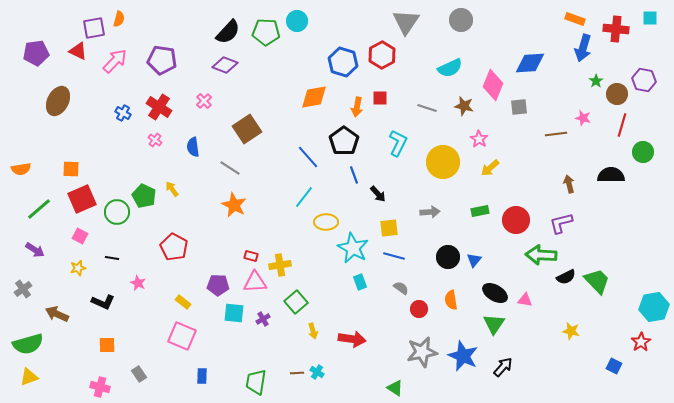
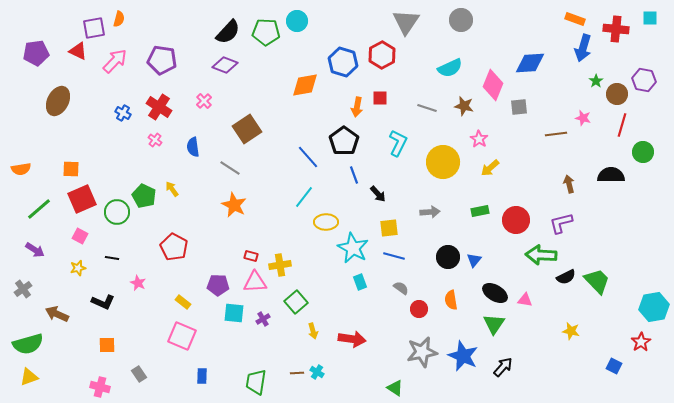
orange diamond at (314, 97): moved 9 px left, 12 px up
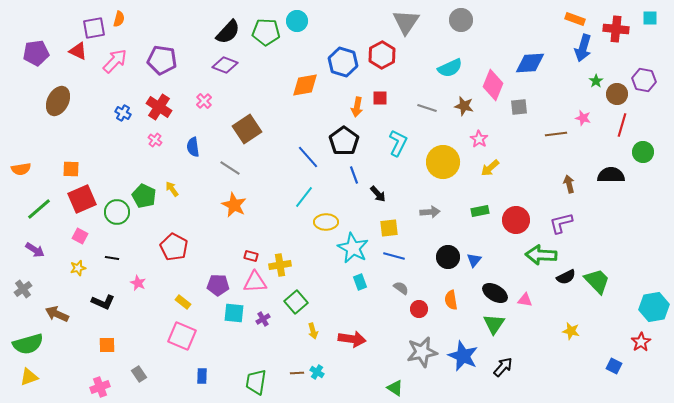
pink cross at (100, 387): rotated 36 degrees counterclockwise
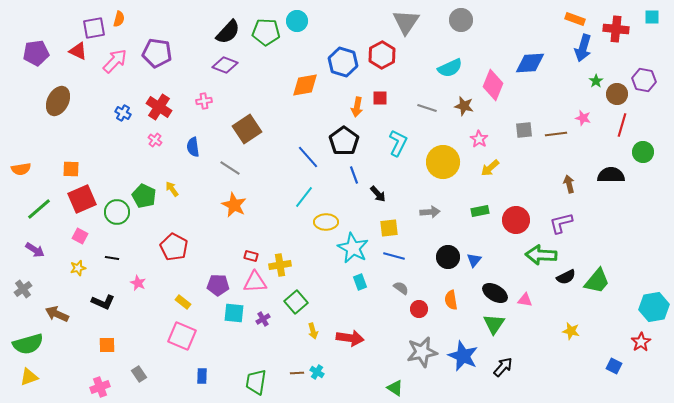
cyan square at (650, 18): moved 2 px right, 1 px up
purple pentagon at (162, 60): moved 5 px left, 7 px up
pink cross at (204, 101): rotated 35 degrees clockwise
gray square at (519, 107): moved 5 px right, 23 px down
green trapezoid at (597, 281): rotated 84 degrees clockwise
red arrow at (352, 339): moved 2 px left, 1 px up
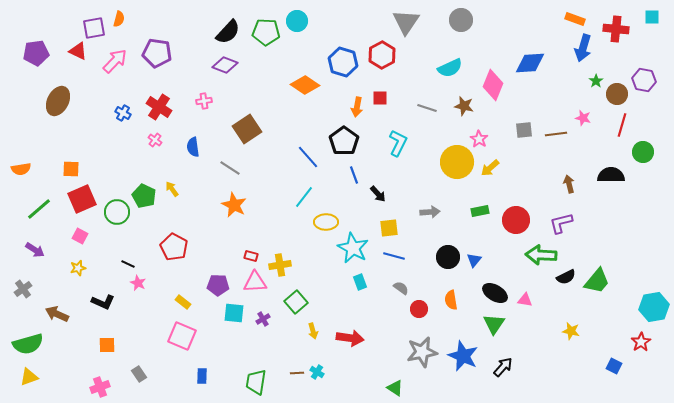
orange diamond at (305, 85): rotated 44 degrees clockwise
yellow circle at (443, 162): moved 14 px right
black line at (112, 258): moved 16 px right, 6 px down; rotated 16 degrees clockwise
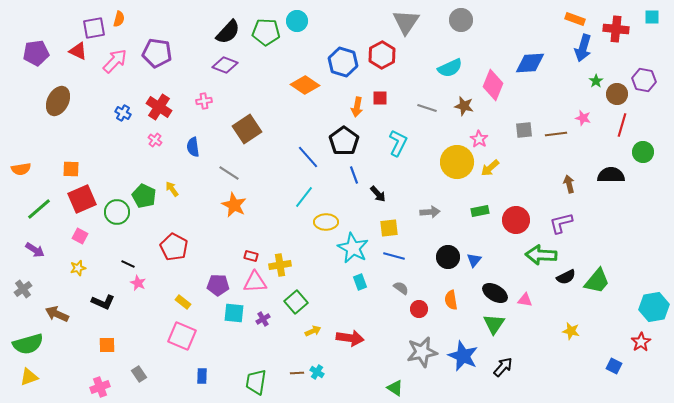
gray line at (230, 168): moved 1 px left, 5 px down
yellow arrow at (313, 331): rotated 98 degrees counterclockwise
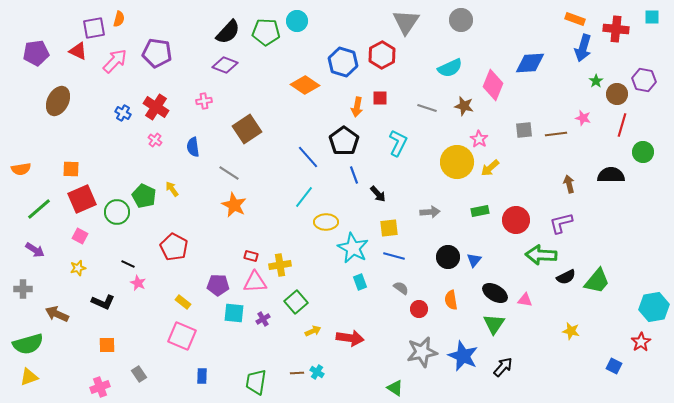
red cross at (159, 107): moved 3 px left
gray cross at (23, 289): rotated 36 degrees clockwise
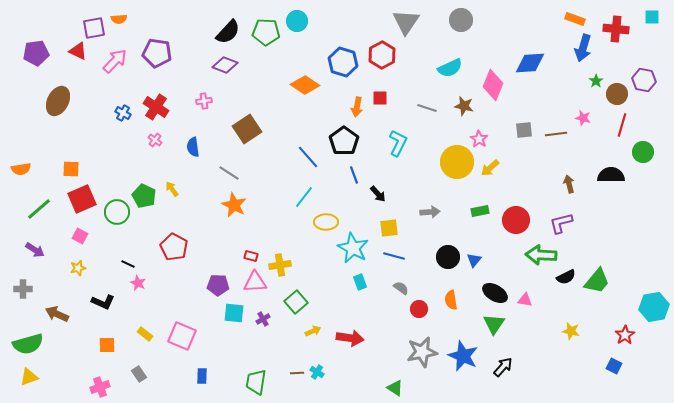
orange semicircle at (119, 19): rotated 70 degrees clockwise
yellow rectangle at (183, 302): moved 38 px left, 32 px down
red star at (641, 342): moved 16 px left, 7 px up
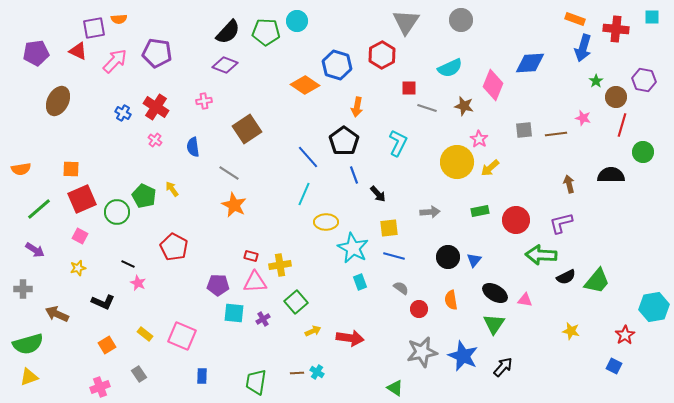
blue hexagon at (343, 62): moved 6 px left, 3 px down
brown circle at (617, 94): moved 1 px left, 3 px down
red square at (380, 98): moved 29 px right, 10 px up
cyan line at (304, 197): moved 3 px up; rotated 15 degrees counterclockwise
orange square at (107, 345): rotated 30 degrees counterclockwise
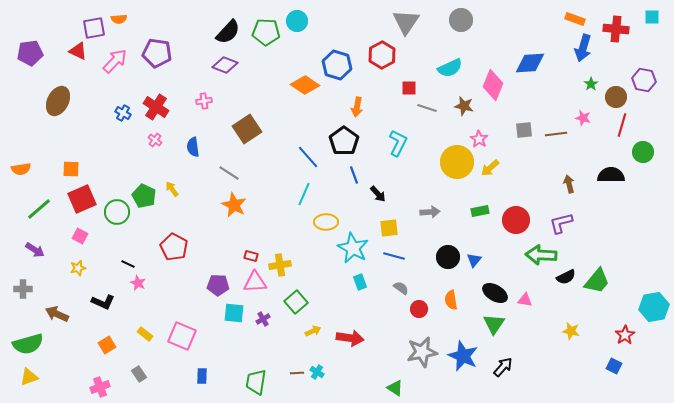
purple pentagon at (36, 53): moved 6 px left
green star at (596, 81): moved 5 px left, 3 px down
